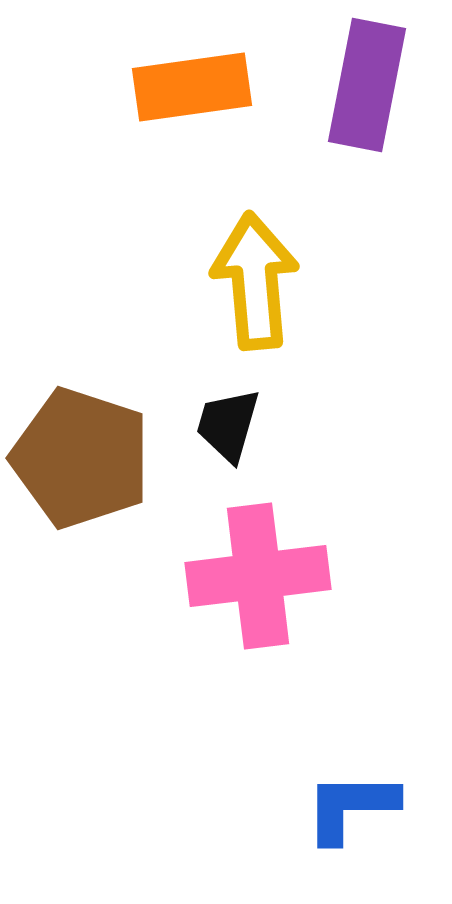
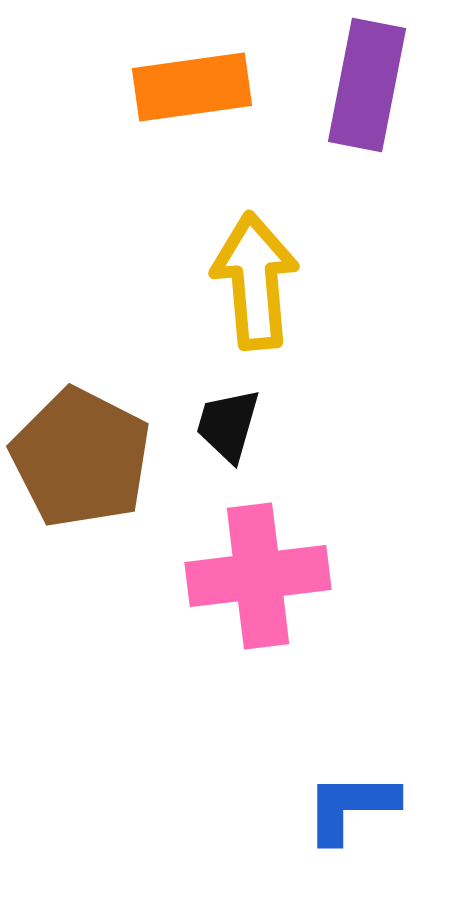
brown pentagon: rotated 9 degrees clockwise
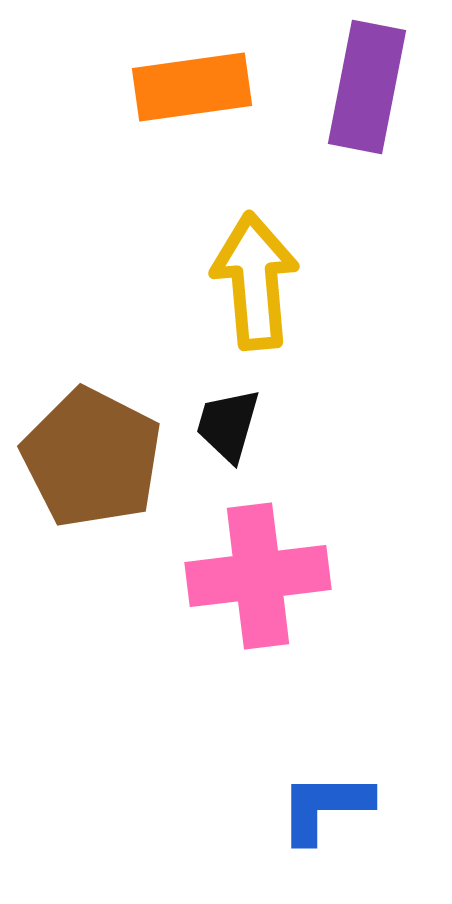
purple rectangle: moved 2 px down
brown pentagon: moved 11 px right
blue L-shape: moved 26 px left
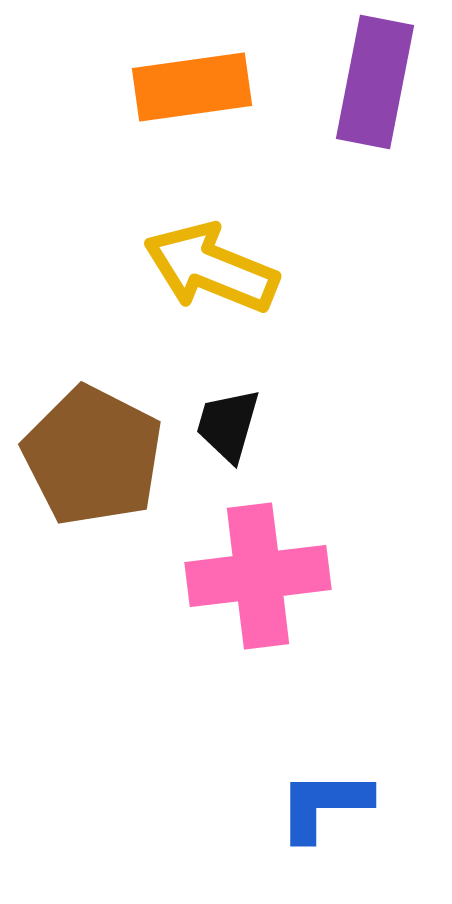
purple rectangle: moved 8 px right, 5 px up
yellow arrow: moved 44 px left, 13 px up; rotated 63 degrees counterclockwise
brown pentagon: moved 1 px right, 2 px up
blue L-shape: moved 1 px left, 2 px up
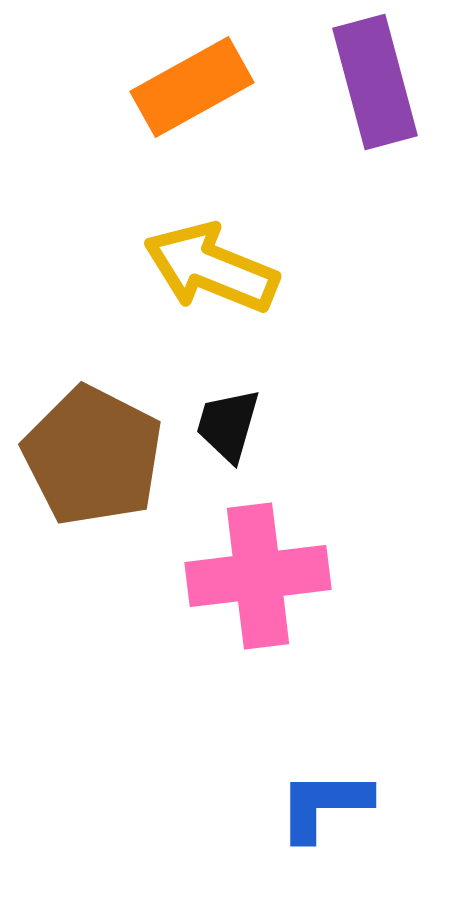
purple rectangle: rotated 26 degrees counterclockwise
orange rectangle: rotated 21 degrees counterclockwise
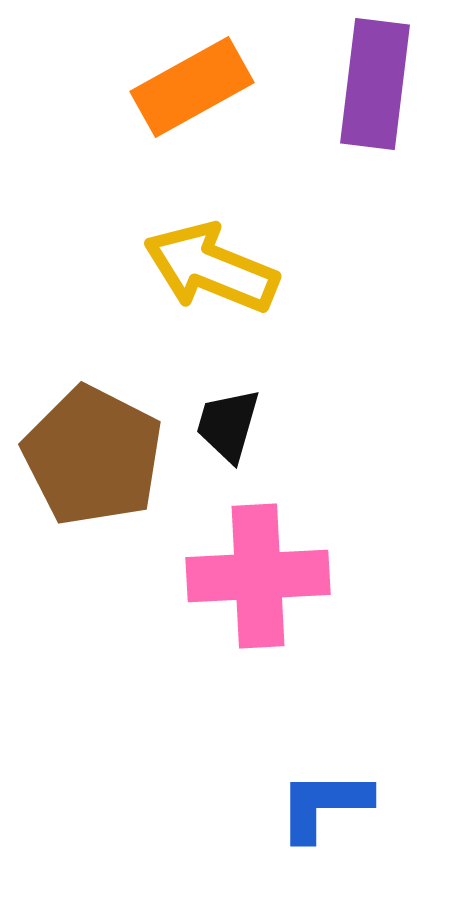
purple rectangle: moved 2 px down; rotated 22 degrees clockwise
pink cross: rotated 4 degrees clockwise
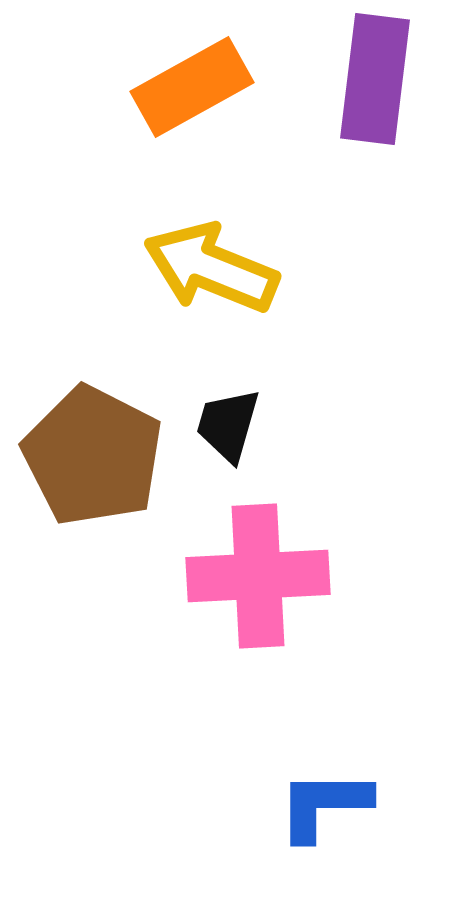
purple rectangle: moved 5 px up
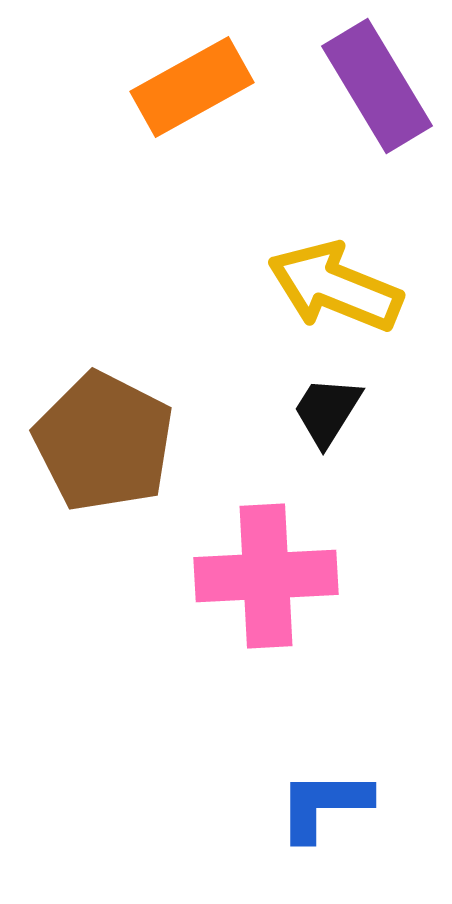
purple rectangle: moved 2 px right, 7 px down; rotated 38 degrees counterclockwise
yellow arrow: moved 124 px right, 19 px down
black trapezoid: moved 99 px right, 14 px up; rotated 16 degrees clockwise
brown pentagon: moved 11 px right, 14 px up
pink cross: moved 8 px right
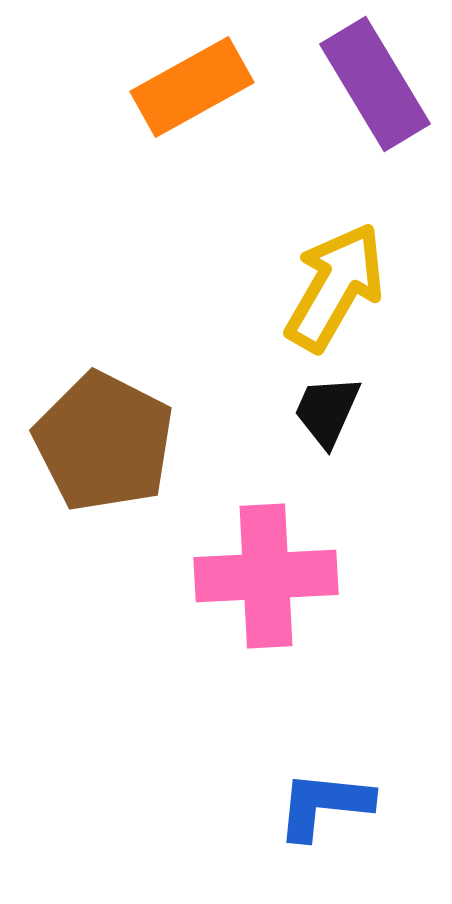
purple rectangle: moved 2 px left, 2 px up
yellow arrow: rotated 98 degrees clockwise
black trapezoid: rotated 8 degrees counterclockwise
blue L-shape: rotated 6 degrees clockwise
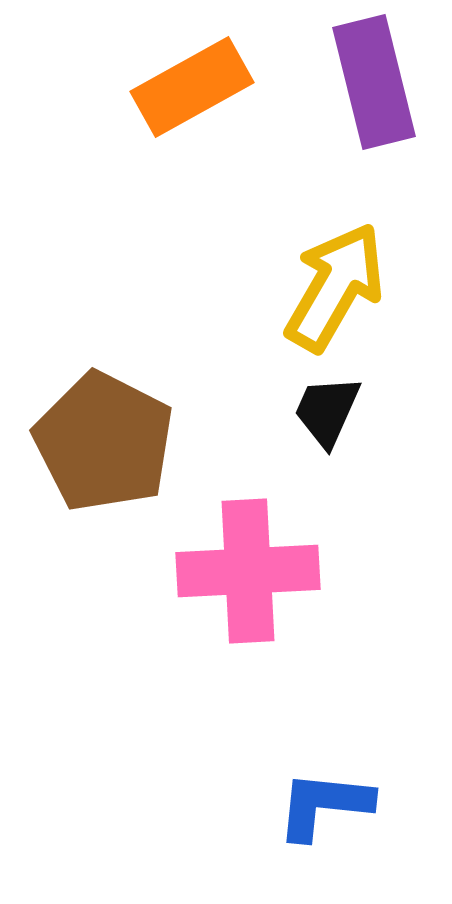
purple rectangle: moved 1 px left, 2 px up; rotated 17 degrees clockwise
pink cross: moved 18 px left, 5 px up
